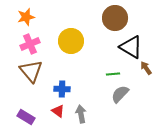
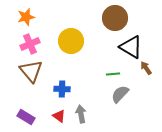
red triangle: moved 1 px right, 5 px down
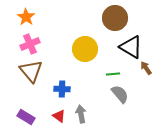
orange star: rotated 24 degrees counterclockwise
yellow circle: moved 14 px right, 8 px down
gray semicircle: rotated 96 degrees clockwise
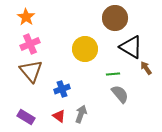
blue cross: rotated 21 degrees counterclockwise
gray arrow: rotated 30 degrees clockwise
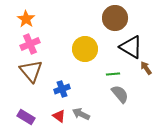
orange star: moved 2 px down
gray arrow: rotated 84 degrees counterclockwise
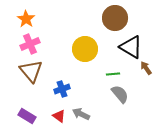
purple rectangle: moved 1 px right, 1 px up
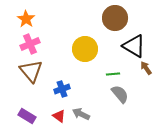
black triangle: moved 3 px right, 1 px up
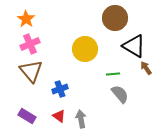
blue cross: moved 2 px left
gray arrow: moved 5 px down; rotated 54 degrees clockwise
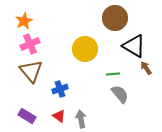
orange star: moved 2 px left, 2 px down; rotated 12 degrees clockwise
